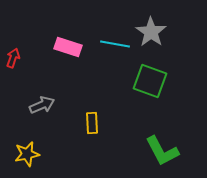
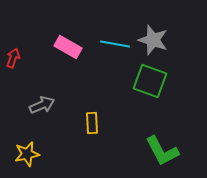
gray star: moved 2 px right, 8 px down; rotated 16 degrees counterclockwise
pink rectangle: rotated 12 degrees clockwise
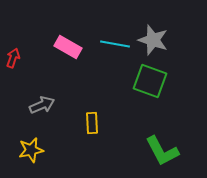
yellow star: moved 4 px right, 4 px up
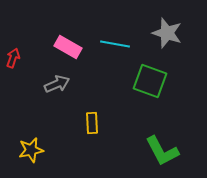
gray star: moved 14 px right, 7 px up
gray arrow: moved 15 px right, 21 px up
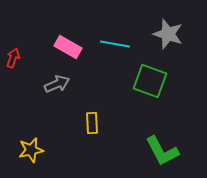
gray star: moved 1 px right, 1 px down
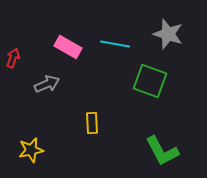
gray arrow: moved 10 px left
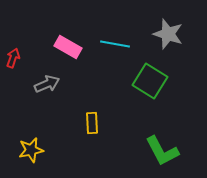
green square: rotated 12 degrees clockwise
